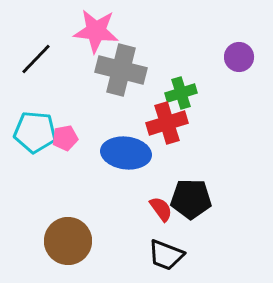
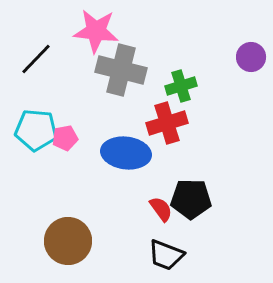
purple circle: moved 12 px right
green cross: moved 7 px up
cyan pentagon: moved 1 px right, 2 px up
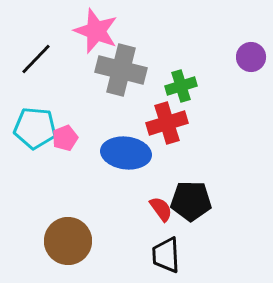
pink star: rotated 15 degrees clockwise
cyan pentagon: moved 1 px left, 2 px up
pink pentagon: rotated 10 degrees counterclockwise
black pentagon: moved 2 px down
black trapezoid: rotated 66 degrees clockwise
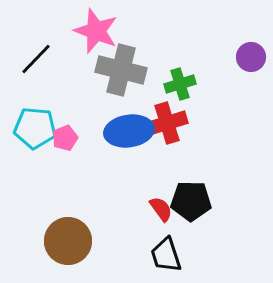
green cross: moved 1 px left, 2 px up
blue ellipse: moved 3 px right, 22 px up; rotated 15 degrees counterclockwise
black trapezoid: rotated 15 degrees counterclockwise
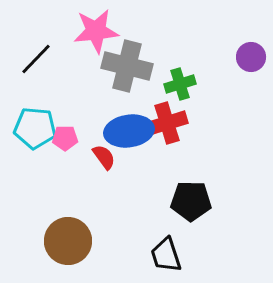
pink star: rotated 27 degrees counterclockwise
gray cross: moved 6 px right, 4 px up
pink pentagon: rotated 20 degrees clockwise
red semicircle: moved 57 px left, 52 px up
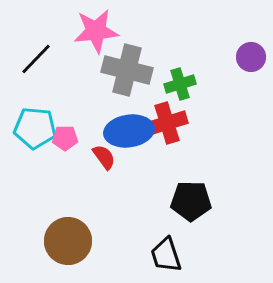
gray cross: moved 4 px down
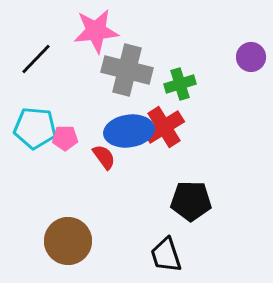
red cross: moved 3 px left, 4 px down; rotated 15 degrees counterclockwise
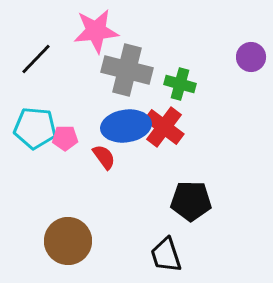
green cross: rotated 32 degrees clockwise
red cross: rotated 21 degrees counterclockwise
blue ellipse: moved 3 px left, 5 px up
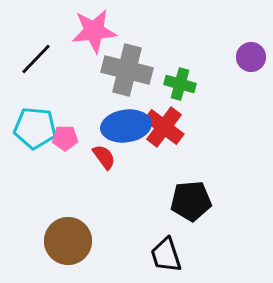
pink star: moved 2 px left
black pentagon: rotated 6 degrees counterclockwise
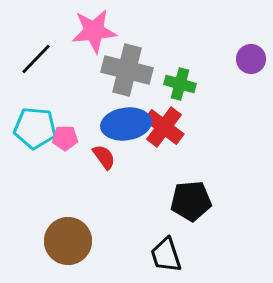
purple circle: moved 2 px down
blue ellipse: moved 2 px up
